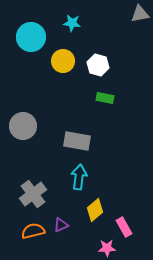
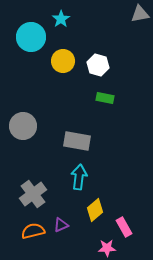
cyan star: moved 11 px left, 4 px up; rotated 30 degrees clockwise
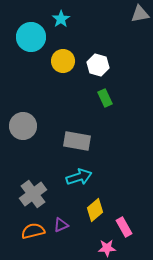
green rectangle: rotated 54 degrees clockwise
cyan arrow: rotated 65 degrees clockwise
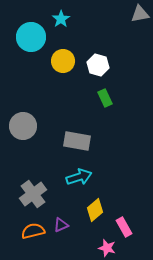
pink star: rotated 18 degrees clockwise
